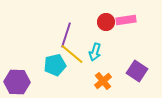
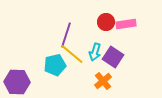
pink rectangle: moved 4 px down
purple square: moved 24 px left, 14 px up
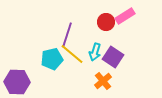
pink rectangle: moved 1 px left, 8 px up; rotated 24 degrees counterclockwise
purple line: moved 1 px right
cyan pentagon: moved 3 px left, 6 px up
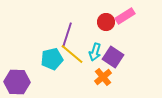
orange cross: moved 4 px up
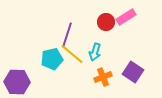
pink rectangle: moved 1 px right, 1 px down
purple square: moved 20 px right, 15 px down
orange cross: rotated 18 degrees clockwise
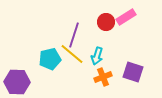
purple line: moved 7 px right
cyan arrow: moved 2 px right, 4 px down
cyan pentagon: moved 2 px left
purple square: rotated 15 degrees counterclockwise
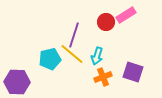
pink rectangle: moved 2 px up
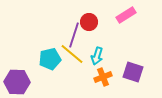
red circle: moved 17 px left
